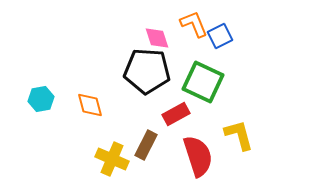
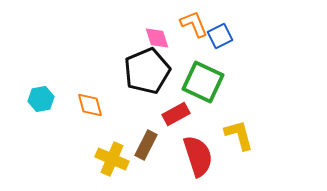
black pentagon: rotated 27 degrees counterclockwise
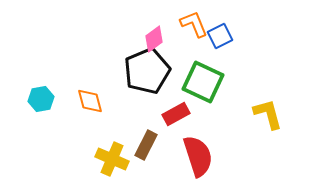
pink diamond: moved 3 px left, 1 px down; rotated 72 degrees clockwise
orange diamond: moved 4 px up
yellow L-shape: moved 29 px right, 21 px up
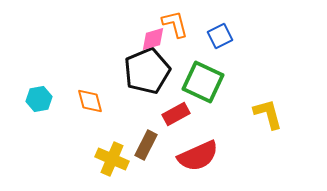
orange L-shape: moved 19 px left; rotated 8 degrees clockwise
pink diamond: moved 1 px left; rotated 20 degrees clockwise
cyan hexagon: moved 2 px left
red semicircle: rotated 84 degrees clockwise
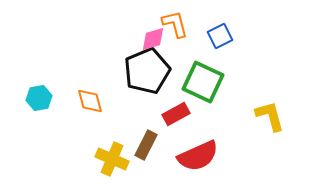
cyan hexagon: moved 1 px up
yellow L-shape: moved 2 px right, 2 px down
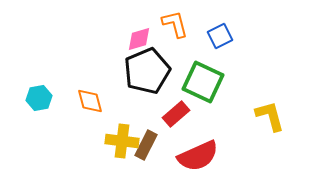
pink diamond: moved 14 px left
red rectangle: rotated 12 degrees counterclockwise
yellow cross: moved 10 px right, 18 px up; rotated 16 degrees counterclockwise
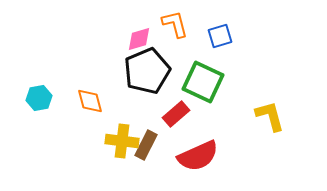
blue square: rotated 10 degrees clockwise
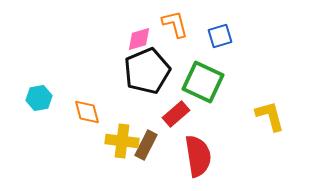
orange diamond: moved 3 px left, 11 px down
red semicircle: rotated 75 degrees counterclockwise
